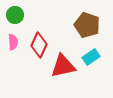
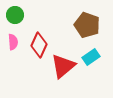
red triangle: rotated 28 degrees counterclockwise
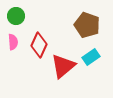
green circle: moved 1 px right, 1 px down
